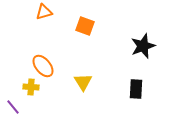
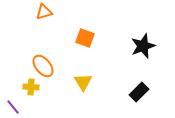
orange square: moved 12 px down
black rectangle: moved 3 px right, 3 px down; rotated 42 degrees clockwise
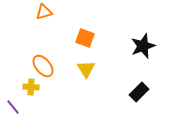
yellow triangle: moved 3 px right, 13 px up
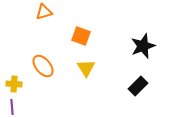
orange square: moved 4 px left, 2 px up
yellow triangle: moved 1 px up
yellow cross: moved 17 px left, 3 px up
black rectangle: moved 1 px left, 6 px up
purple line: moved 1 px left; rotated 35 degrees clockwise
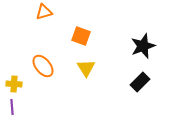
black rectangle: moved 2 px right, 4 px up
